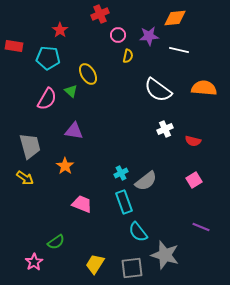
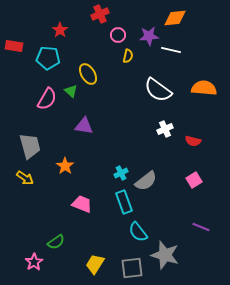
white line: moved 8 px left
purple triangle: moved 10 px right, 5 px up
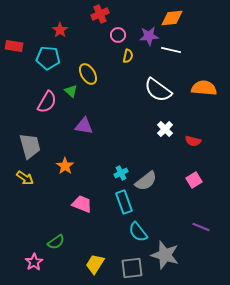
orange diamond: moved 3 px left
pink semicircle: moved 3 px down
white cross: rotated 21 degrees counterclockwise
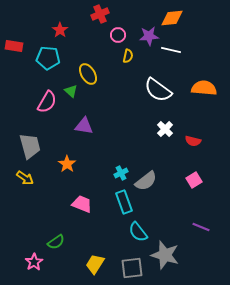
orange star: moved 2 px right, 2 px up
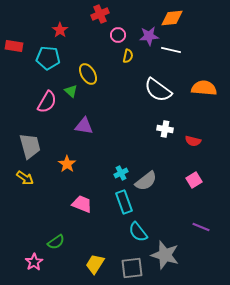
white cross: rotated 35 degrees counterclockwise
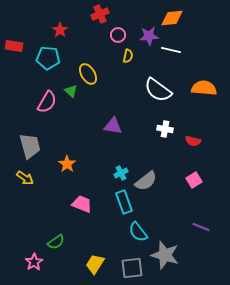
purple triangle: moved 29 px right
